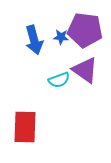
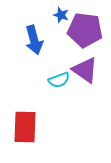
blue star: moved 22 px up; rotated 14 degrees clockwise
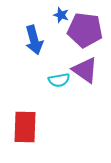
cyan semicircle: rotated 10 degrees clockwise
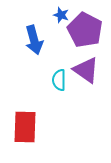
purple pentagon: rotated 20 degrees clockwise
purple triangle: moved 1 px right
cyan semicircle: rotated 100 degrees clockwise
